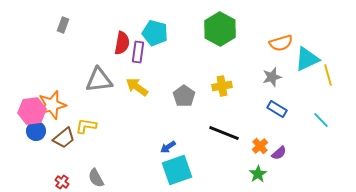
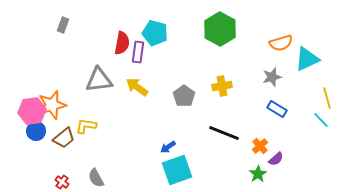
yellow line: moved 1 px left, 23 px down
purple semicircle: moved 3 px left, 6 px down
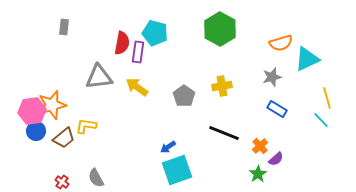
gray rectangle: moved 1 px right, 2 px down; rotated 14 degrees counterclockwise
gray triangle: moved 3 px up
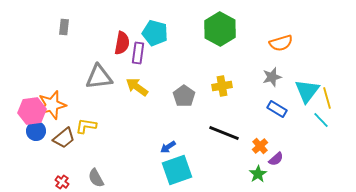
purple rectangle: moved 1 px down
cyan triangle: moved 32 px down; rotated 28 degrees counterclockwise
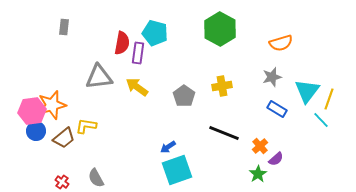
yellow line: moved 2 px right, 1 px down; rotated 35 degrees clockwise
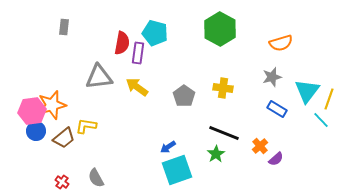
yellow cross: moved 1 px right, 2 px down; rotated 18 degrees clockwise
green star: moved 42 px left, 20 px up
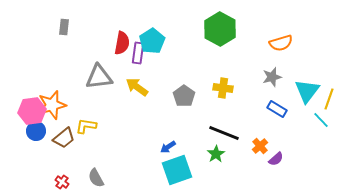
cyan pentagon: moved 3 px left, 8 px down; rotated 25 degrees clockwise
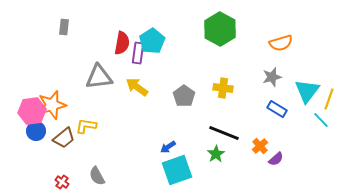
gray semicircle: moved 1 px right, 2 px up
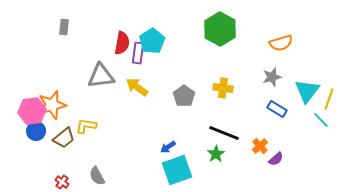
gray triangle: moved 2 px right, 1 px up
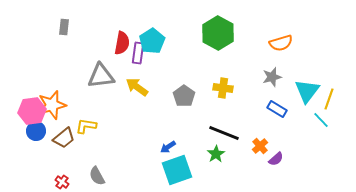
green hexagon: moved 2 px left, 4 px down
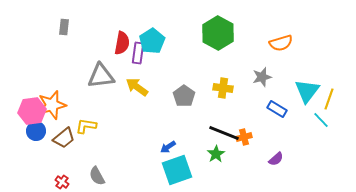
gray star: moved 10 px left
orange cross: moved 16 px left, 9 px up; rotated 28 degrees clockwise
